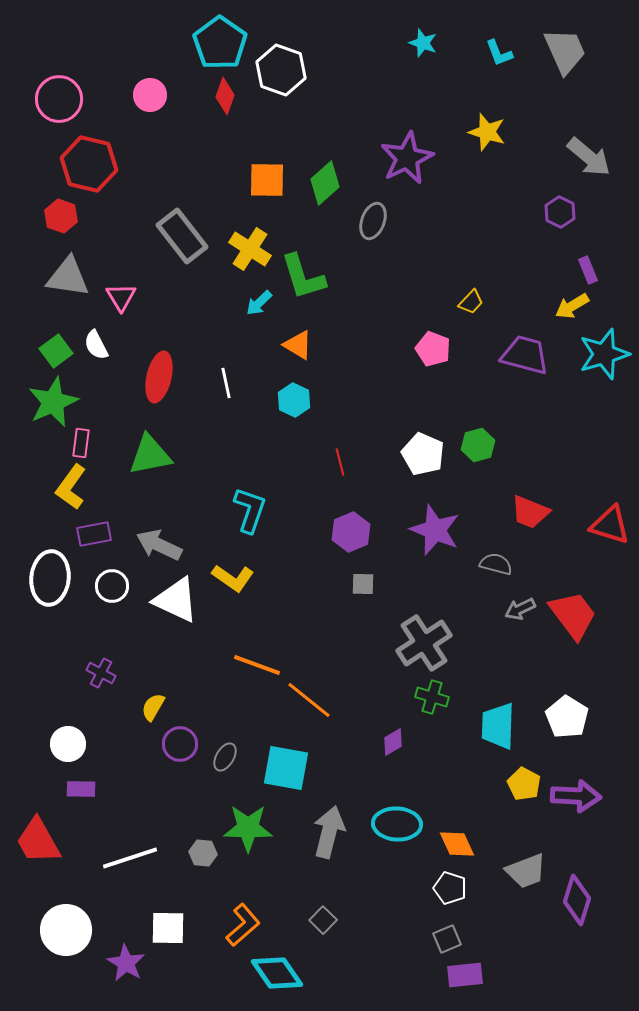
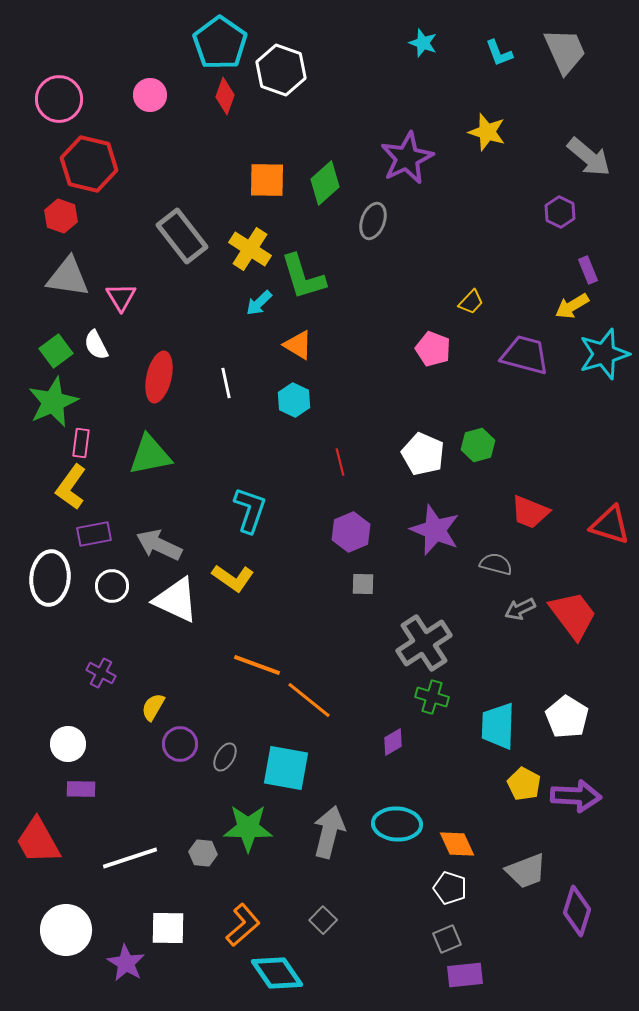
purple diamond at (577, 900): moved 11 px down
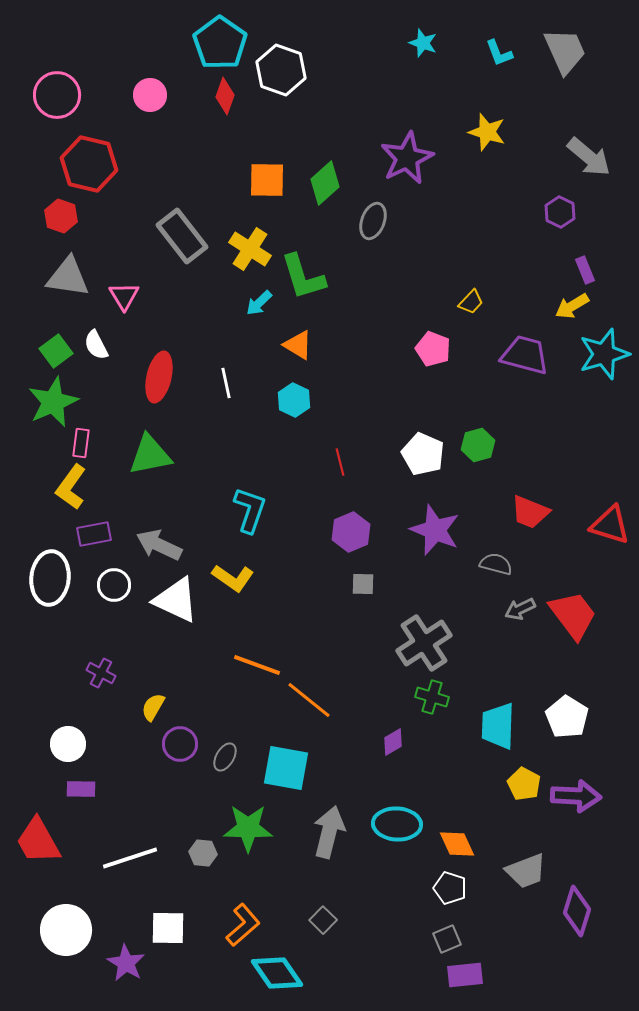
pink circle at (59, 99): moved 2 px left, 4 px up
purple rectangle at (588, 270): moved 3 px left
pink triangle at (121, 297): moved 3 px right, 1 px up
white circle at (112, 586): moved 2 px right, 1 px up
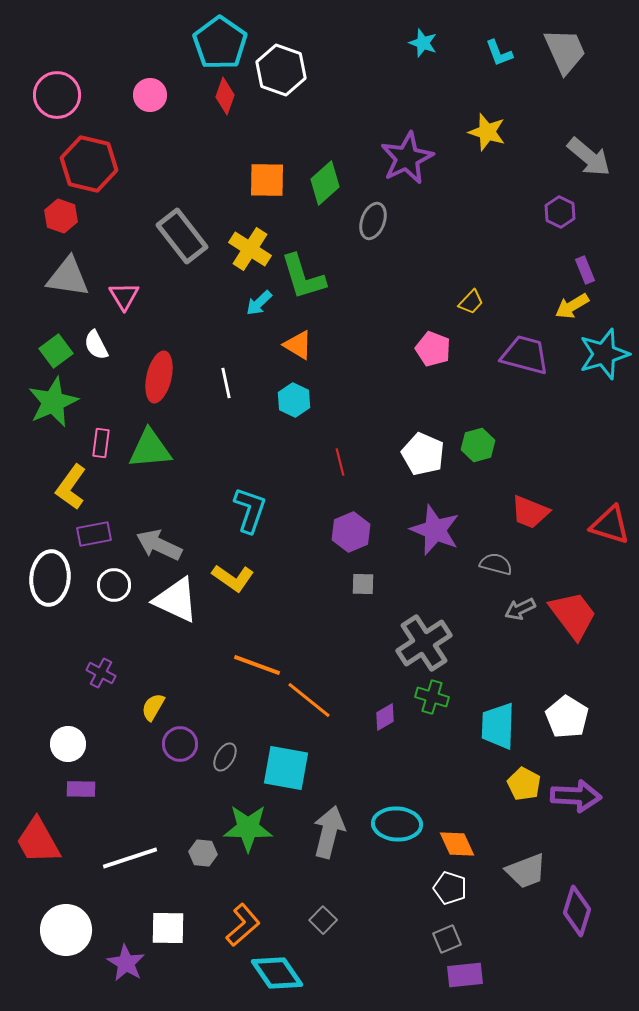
pink rectangle at (81, 443): moved 20 px right
green triangle at (150, 455): moved 6 px up; rotated 6 degrees clockwise
purple diamond at (393, 742): moved 8 px left, 25 px up
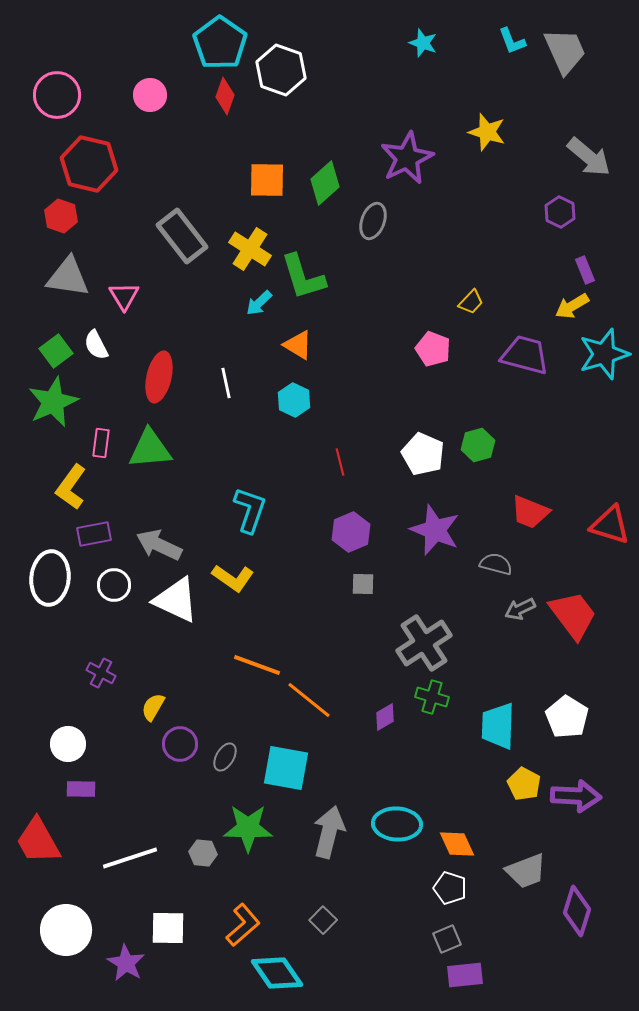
cyan L-shape at (499, 53): moved 13 px right, 12 px up
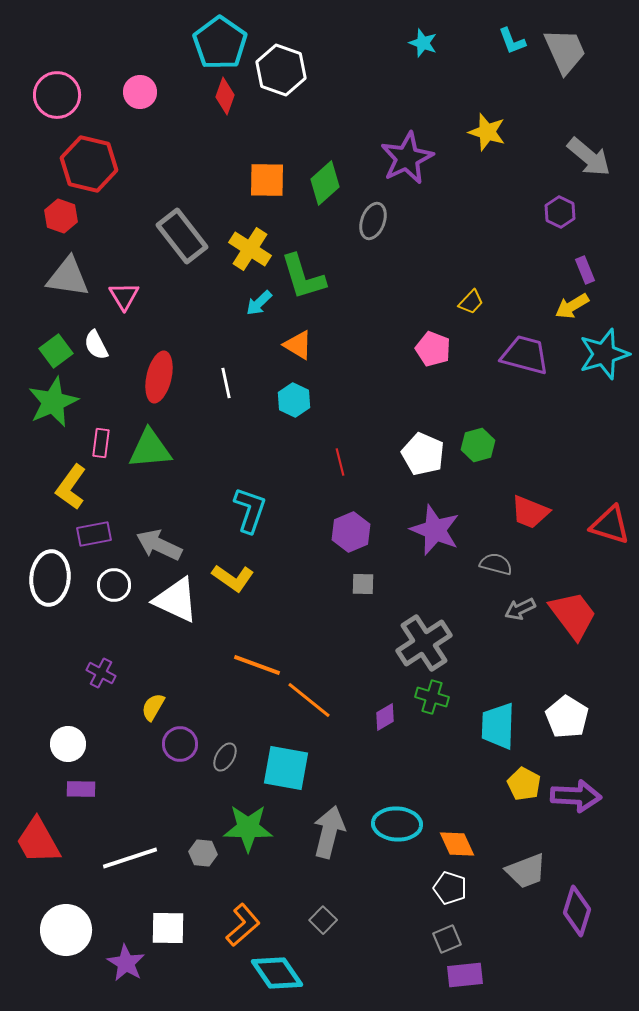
pink circle at (150, 95): moved 10 px left, 3 px up
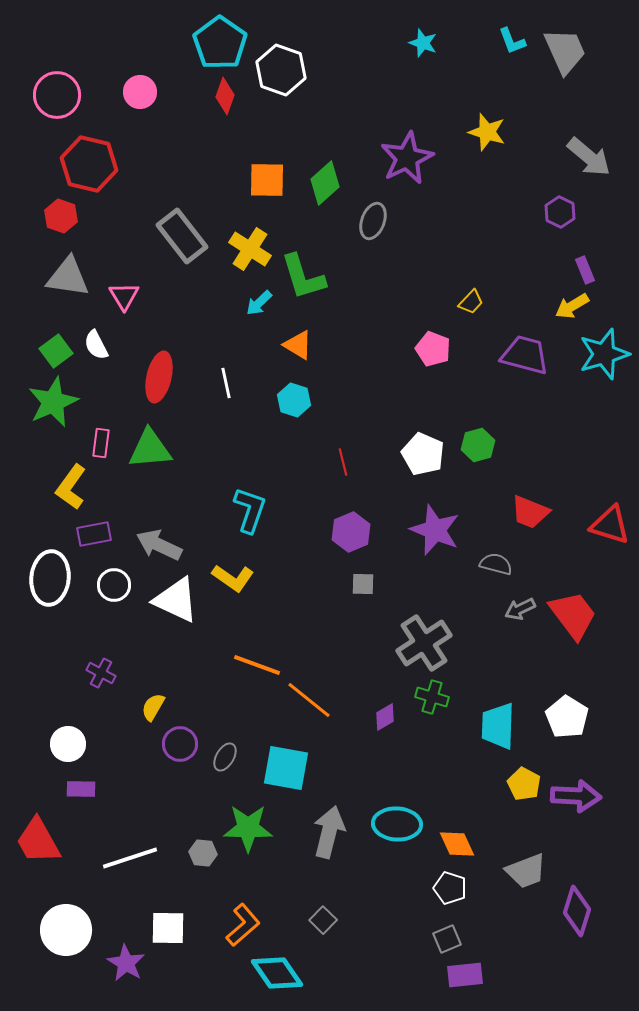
cyan hexagon at (294, 400): rotated 8 degrees counterclockwise
red line at (340, 462): moved 3 px right
